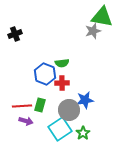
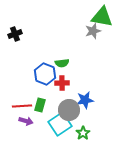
cyan square: moved 5 px up
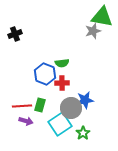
gray circle: moved 2 px right, 2 px up
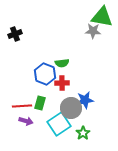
gray star: rotated 21 degrees clockwise
green rectangle: moved 2 px up
cyan square: moved 1 px left
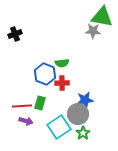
gray circle: moved 7 px right, 6 px down
cyan square: moved 3 px down
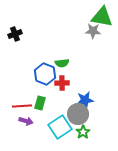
cyan square: moved 1 px right
green star: moved 1 px up
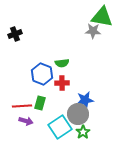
blue hexagon: moved 3 px left
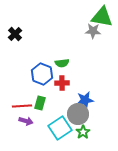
black cross: rotated 24 degrees counterclockwise
cyan square: moved 1 px down
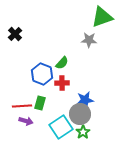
green triangle: rotated 30 degrees counterclockwise
gray star: moved 4 px left, 9 px down
green semicircle: rotated 40 degrees counterclockwise
gray circle: moved 2 px right
cyan square: moved 1 px right, 1 px up
